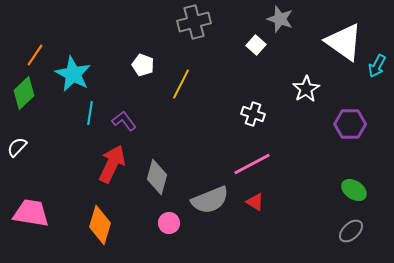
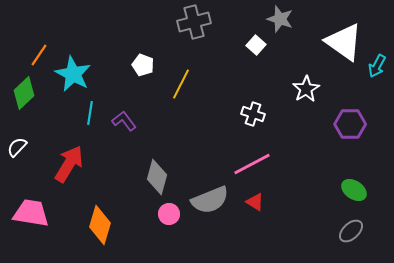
orange line: moved 4 px right
red arrow: moved 43 px left; rotated 6 degrees clockwise
pink circle: moved 9 px up
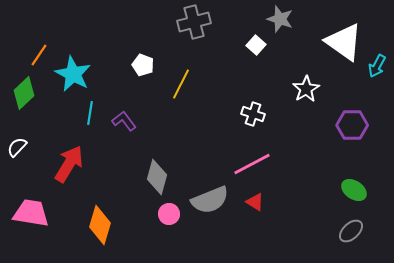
purple hexagon: moved 2 px right, 1 px down
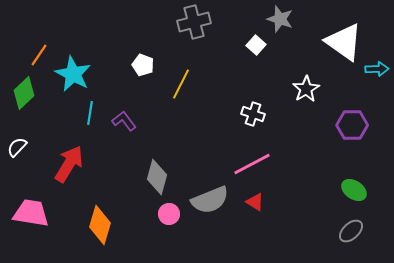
cyan arrow: moved 3 px down; rotated 120 degrees counterclockwise
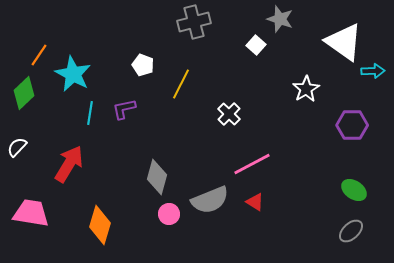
cyan arrow: moved 4 px left, 2 px down
white cross: moved 24 px left; rotated 25 degrees clockwise
purple L-shape: moved 12 px up; rotated 65 degrees counterclockwise
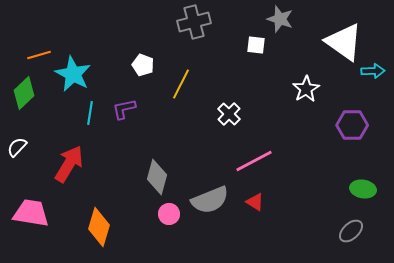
white square: rotated 36 degrees counterclockwise
orange line: rotated 40 degrees clockwise
pink line: moved 2 px right, 3 px up
green ellipse: moved 9 px right, 1 px up; rotated 25 degrees counterclockwise
orange diamond: moved 1 px left, 2 px down
